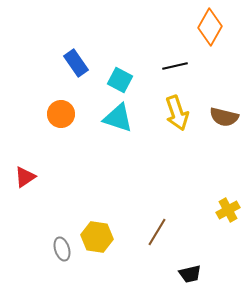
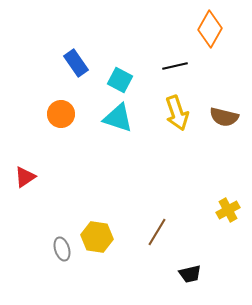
orange diamond: moved 2 px down
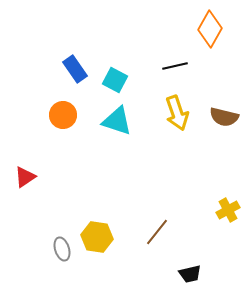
blue rectangle: moved 1 px left, 6 px down
cyan square: moved 5 px left
orange circle: moved 2 px right, 1 px down
cyan triangle: moved 1 px left, 3 px down
brown line: rotated 8 degrees clockwise
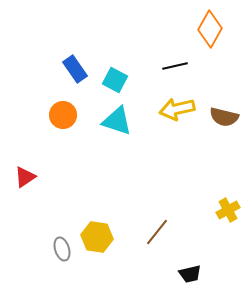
yellow arrow: moved 4 px up; rotated 96 degrees clockwise
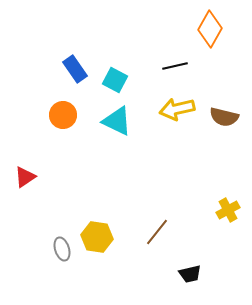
cyan triangle: rotated 8 degrees clockwise
